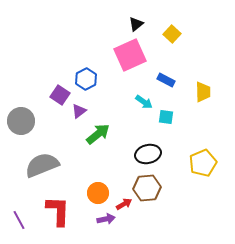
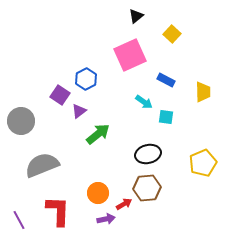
black triangle: moved 8 px up
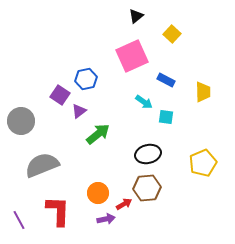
pink square: moved 2 px right, 1 px down
blue hexagon: rotated 15 degrees clockwise
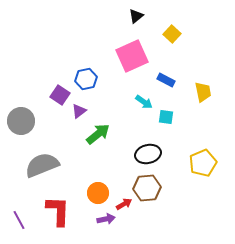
yellow trapezoid: rotated 10 degrees counterclockwise
